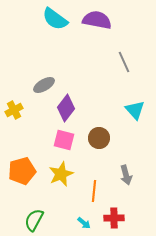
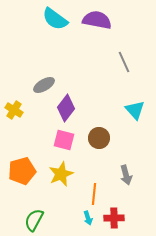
yellow cross: rotated 30 degrees counterclockwise
orange line: moved 3 px down
cyan arrow: moved 4 px right, 5 px up; rotated 32 degrees clockwise
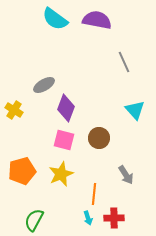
purple diamond: rotated 16 degrees counterclockwise
gray arrow: rotated 18 degrees counterclockwise
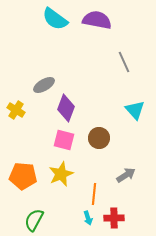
yellow cross: moved 2 px right
orange pentagon: moved 1 px right, 5 px down; rotated 20 degrees clockwise
gray arrow: rotated 90 degrees counterclockwise
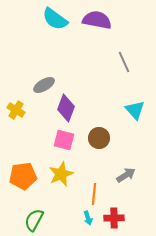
orange pentagon: rotated 12 degrees counterclockwise
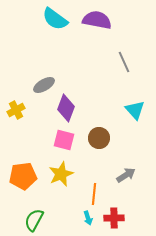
yellow cross: rotated 30 degrees clockwise
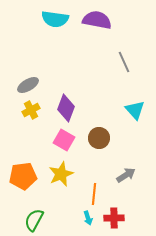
cyan semicircle: rotated 28 degrees counterclockwise
gray ellipse: moved 16 px left
yellow cross: moved 15 px right
pink square: rotated 15 degrees clockwise
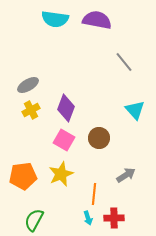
gray line: rotated 15 degrees counterclockwise
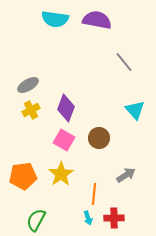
yellow star: rotated 10 degrees counterclockwise
green semicircle: moved 2 px right
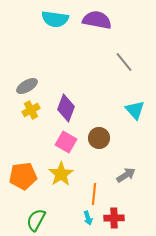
gray ellipse: moved 1 px left, 1 px down
pink square: moved 2 px right, 2 px down
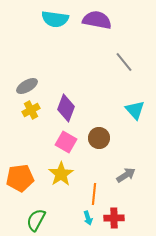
orange pentagon: moved 3 px left, 2 px down
